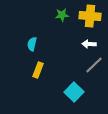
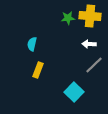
green star: moved 6 px right, 3 px down
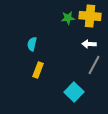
gray line: rotated 18 degrees counterclockwise
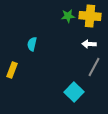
green star: moved 2 px up
gray line: moved 2 px down
yellow rectangle: moved 26 px left
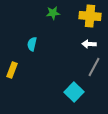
green star: moved 15 px left, 3 px up
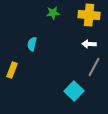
yellow cross: moved 1 px left, 1 px up
cyan square: moved 1 px up
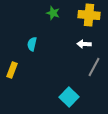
green star: rotated 24 degrees clockwise
white arrow: moved 5 px left
cyan square: moved 5 px left, 6 px down
